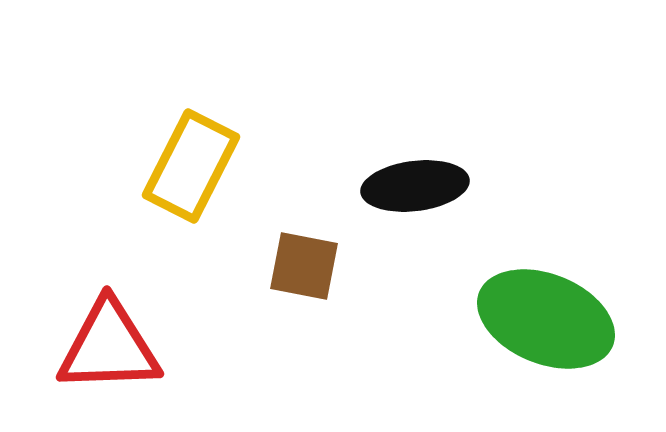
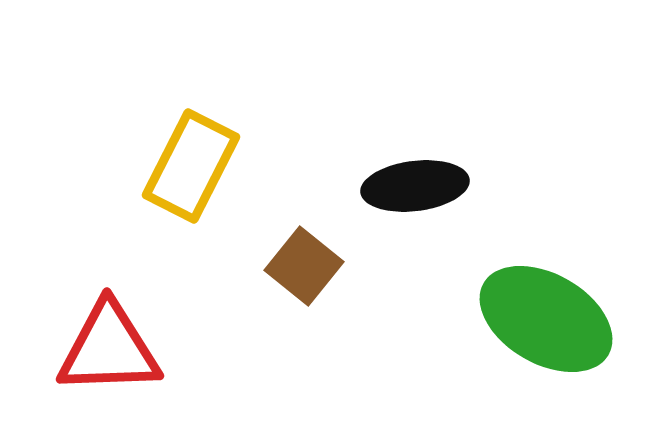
brown square: rotated 28 degrees clockwise
green ellipse: rotated 8 degrees clockwise
red triangle: moved 2 px down
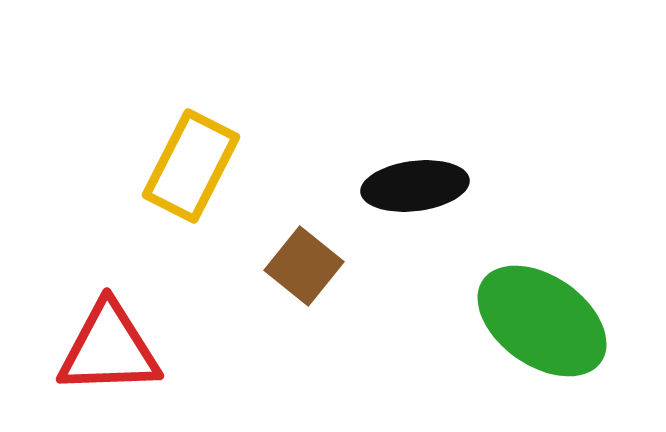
green ellipse: moved 4 px left, 2 px down; rotated 5 degrees clockwise
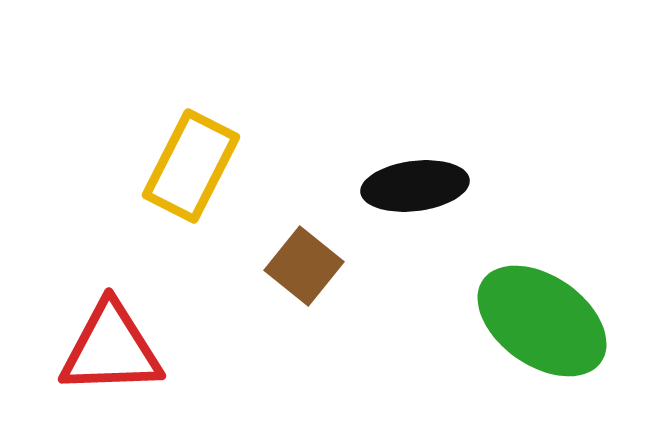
red triangle: moved 2 px right
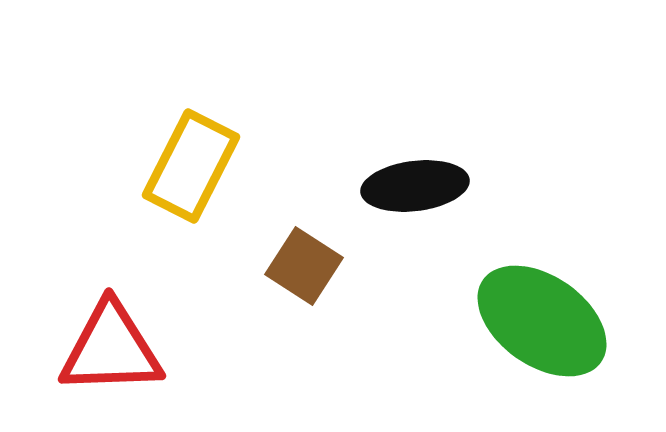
brown square: rotated 6 degrees counterclockwise
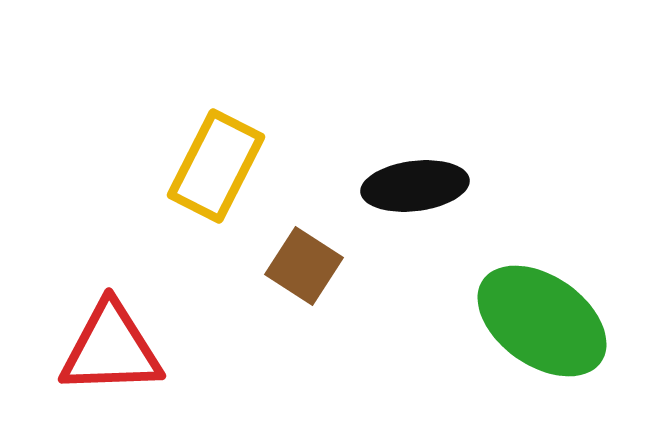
yellow rectangle: moved 25 px right
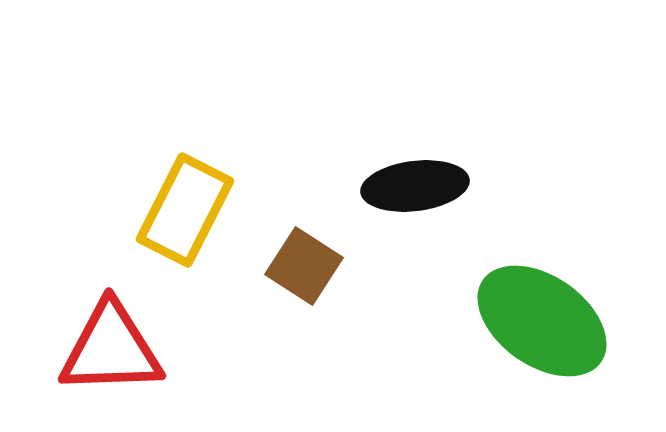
yellow rectangle: moved 31 px left, 44 px down
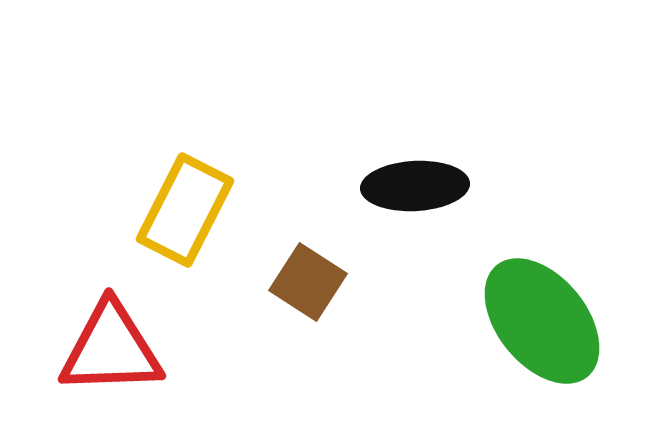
black ellipse: rotated 4 degrees clockwise
brown square: moved 4 px right, 16 px down
green ellipse: rotated 16 degrees clockwise
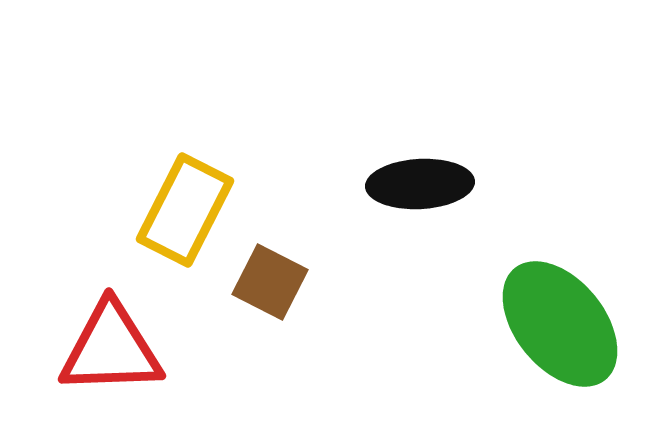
black ellipse: moved 5 px right, 2 px up
brown square: moved 38 px left; rotated 6 degrees counterclockwise
green ellipse: moved 18 px right, 3 px down
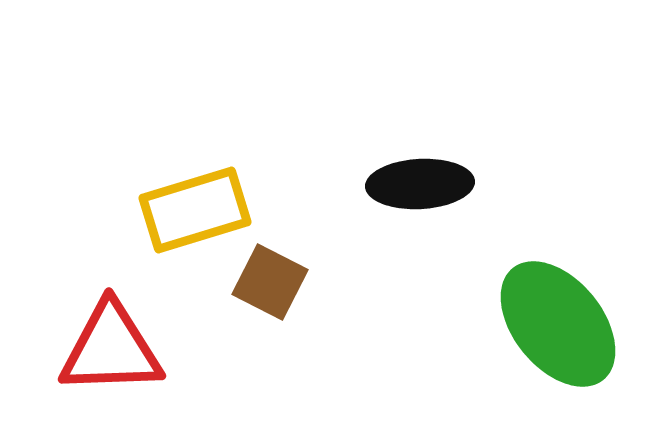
yellow rectangle: moved 10 px right; rotated 46 degrees clockwise
green ellipse: moved 2 px left
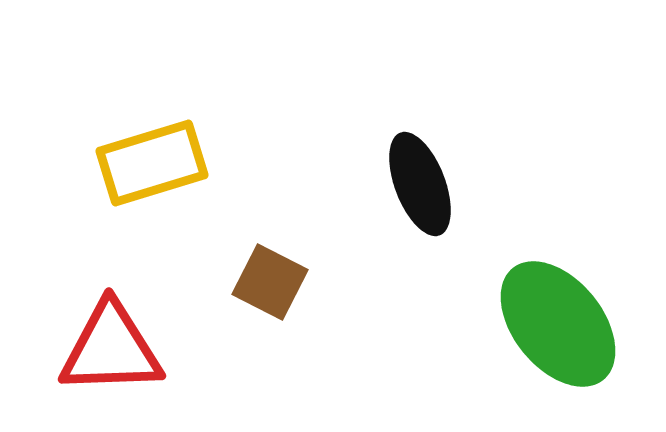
black ellipse: rotated 72 degrees clockwise
yellow rectangle: moved 43 px left, 47 px up
